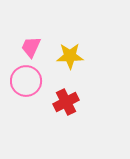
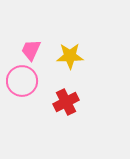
pink trapezoid: moved 3 px down
pink circle: moved 4 px left
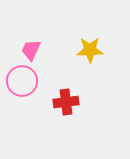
yellow star: moved 20 px right, 6 px up
red cross: rotated 20 degrees clockwise
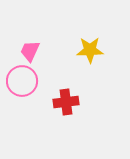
pink trapezoid: moved 1 px left, 1 px down
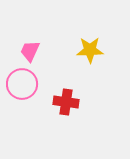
pink circle: moved 3 px down
red cross: rotated 15 degrees clockwise
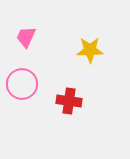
pink trapezoid: moved 4 px left, 14 px up
red cross: moved 3 px right, 1 px up
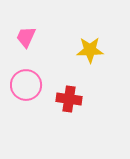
pink circle: moved 4 px right, 1 px down
red cross: moved 2 px up
